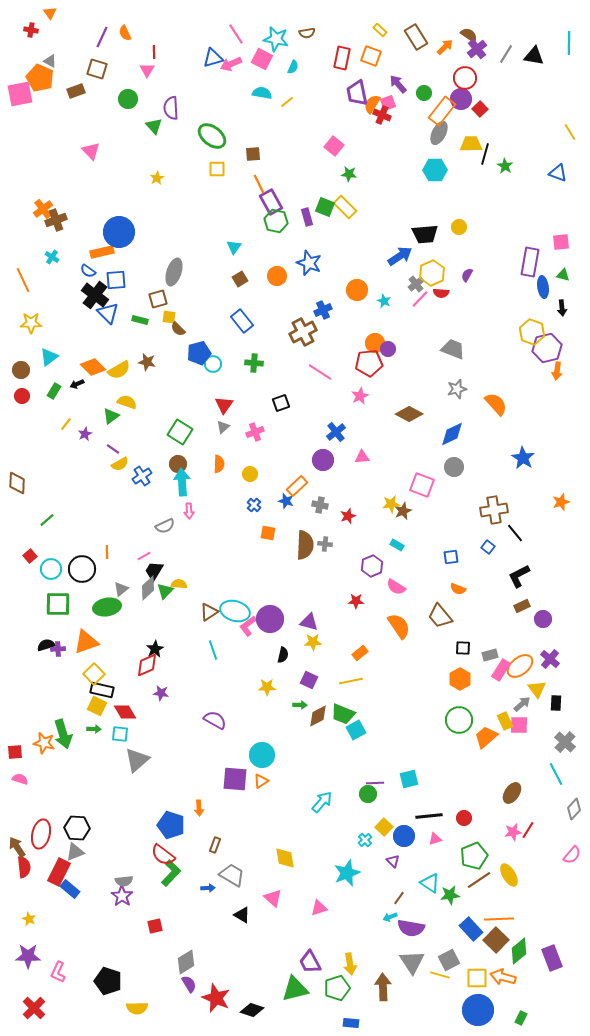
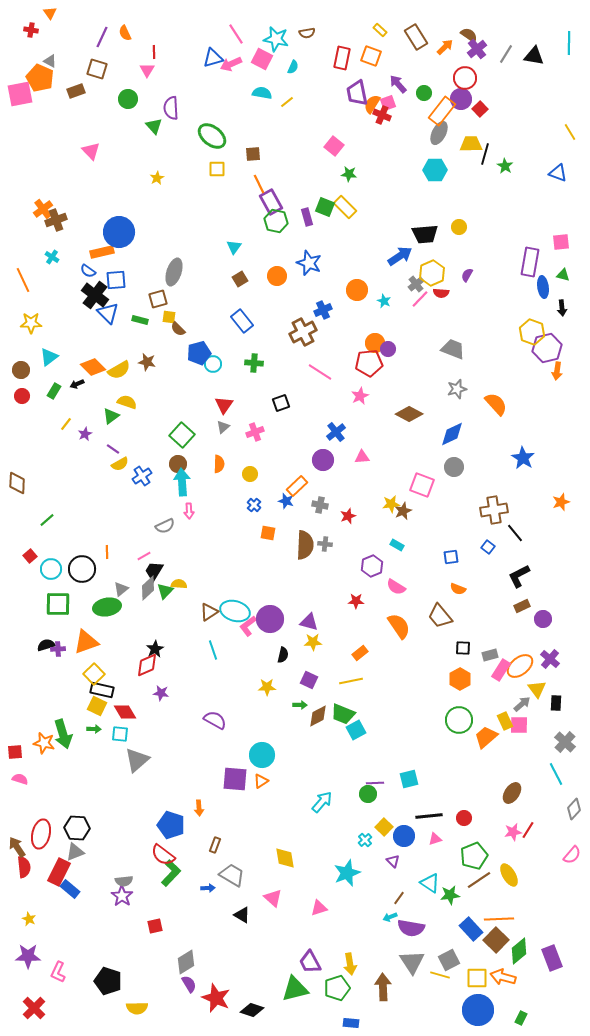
green square at (180, 432): moved 2 px right, 3 px down; rotated 10 degrees clockwise
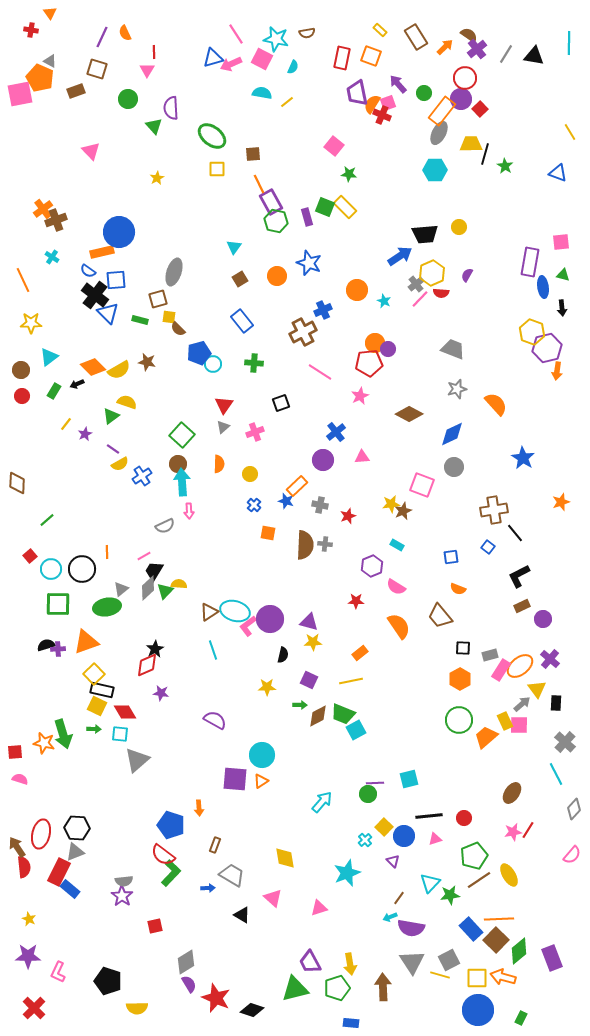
cyan triangle at (430, 883): rotated 40 degrees clockwise
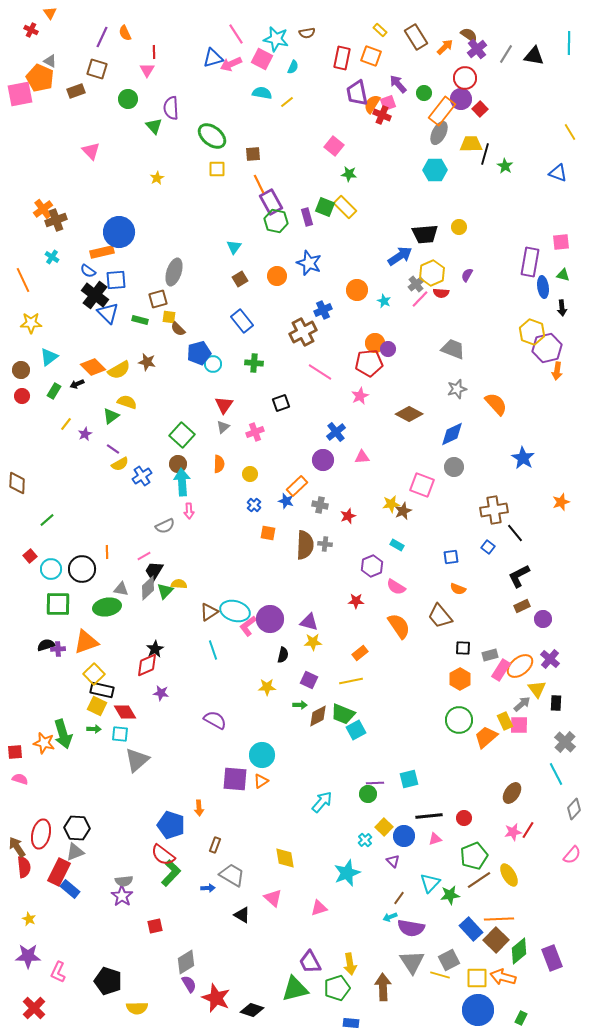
red cross at (31, 30): rotated 16 degrees clockwise
gray triangle at (121, 589): rotated 49 degrees clockwise
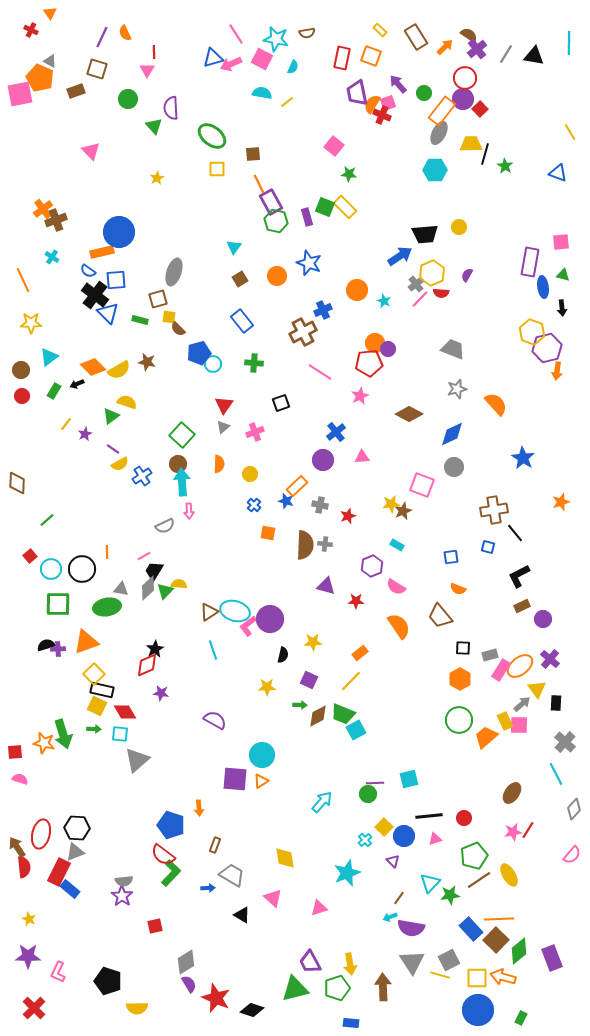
purple circle at (461, 99): moved 2 px right
blue square at (488, 547): rotated 24 degrees counterclockwise
purple triangle at (309, 622): moved 17 px right, 36 px up
yellow line at (351, 681): rotated 35 degrees counterclockwise
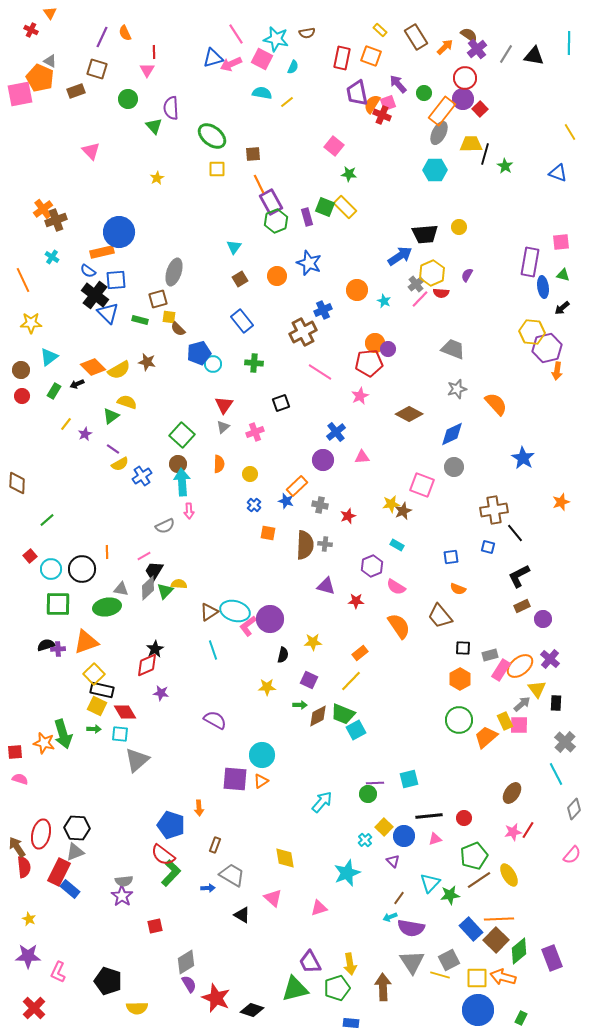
green hexagon at (276, 221): rotated 25 degrees clockwise
black arrow at (562, 308): rotated 56 degrees clockwise
yellow hexagon at (532, 332): rotated 15 degrees counterclockwise
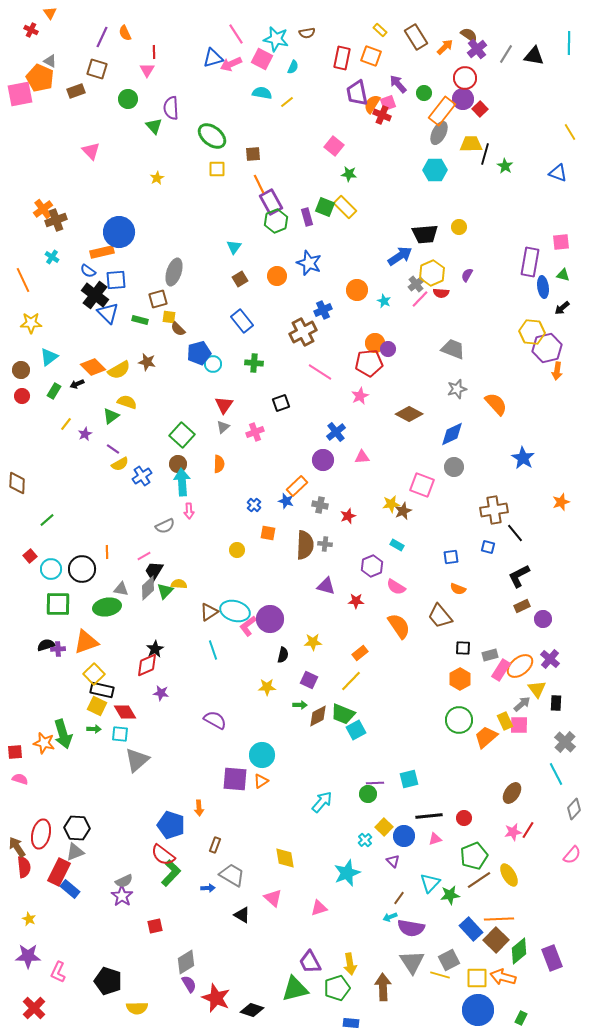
yellow circle at (250, 474): moved 13 px left, 76 px down
gray semicircle at (124, 881): rotated 18 degrees counterclockwise
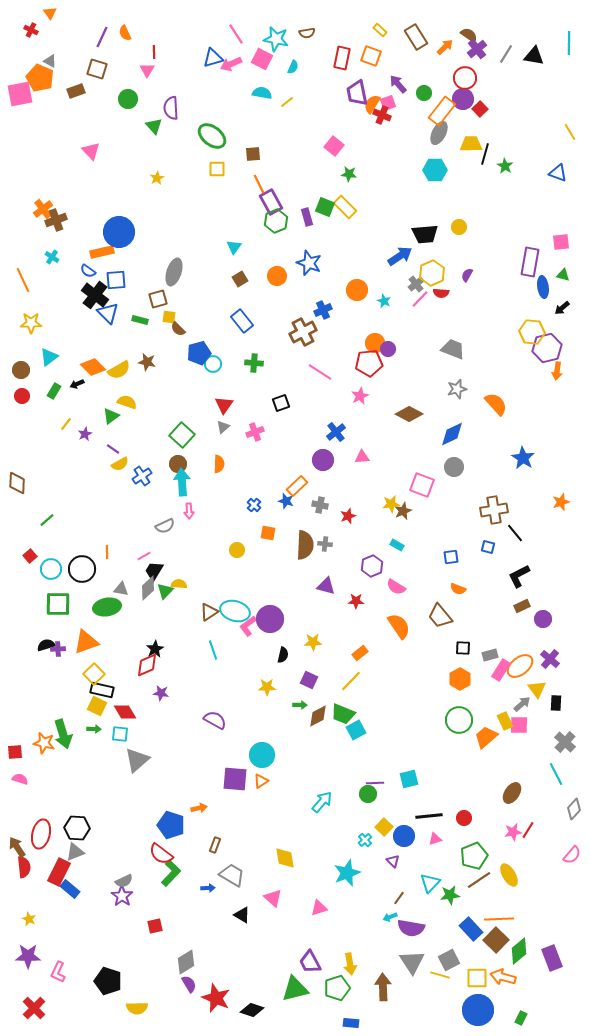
orange arrow at (199, 808): rotated 98 degrees counterclockwise
red semicircle at (163, 855): moved 2 px left, 1 px up
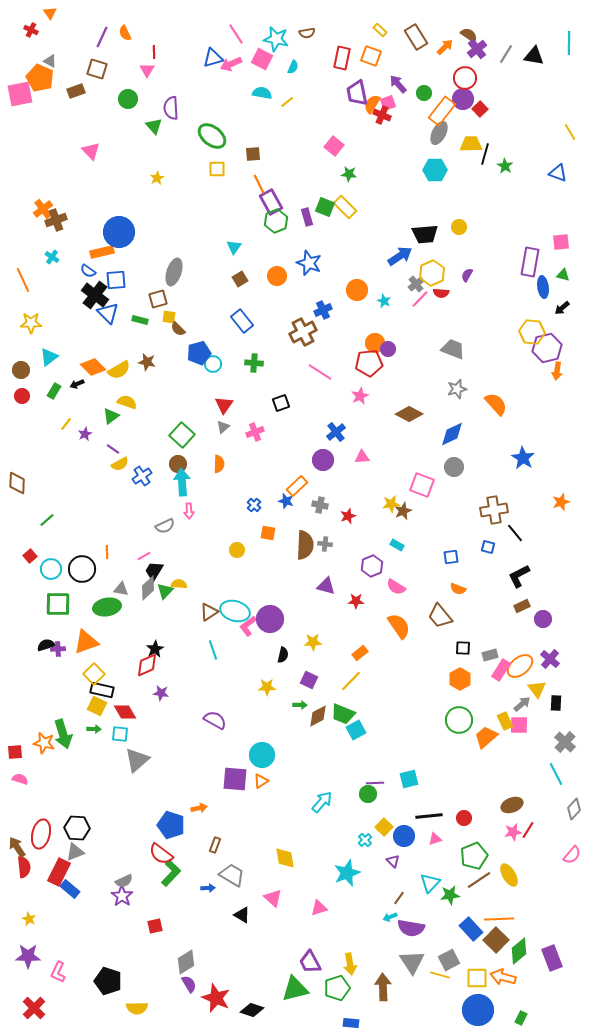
brown ellipse at (512, 793): moved 12 px down; rotated 35 degrees clockwise
